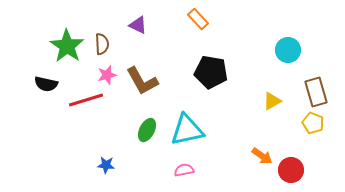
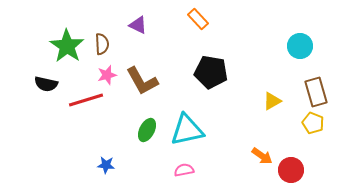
cyan circle: moved 12 px right, 4 px up
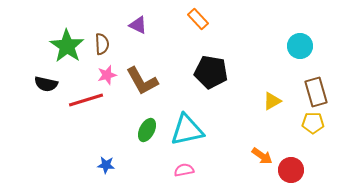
yellow pentagon: rotated 20 degrees counterclockwise
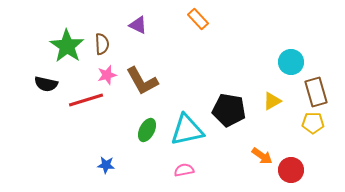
cyan circle: moved 9 px left, 16 px down
black pentagon: moved 18 px right, 38 px down
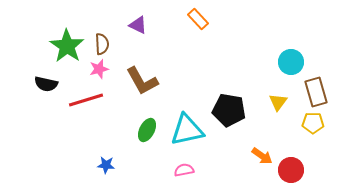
pink star: moved 8 px left, 6 px up
yellow triangle: moved 6 px right, 1 px down; rotated 24 degrees counterclockwise
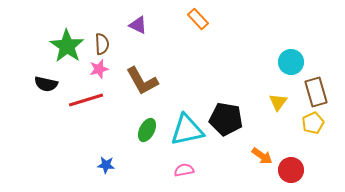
black pentagon: moved 3 px left, 9 px down
yellow pentagon: rotated 25 degrees counterclockwise
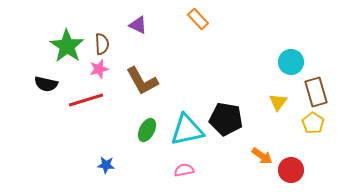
yellow pentagon: rotated 15 degrees counterclockwise
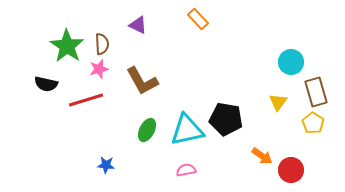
pink semicircle: moved 2 px right
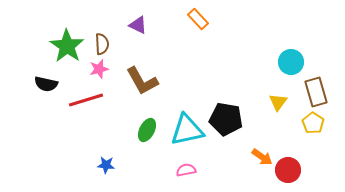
orange arrow: moved 1 px down
red circle: moved 3 px left
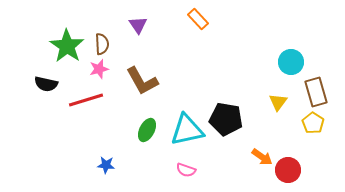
purple triangle: rotated 30 degrees clockwise
pink semicircle: rotated 150 degrees counterclockwise
